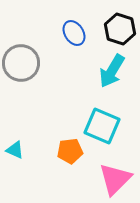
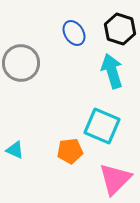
cyan arrow: rotated 132 degrees clockwise
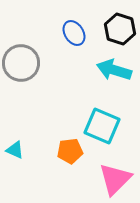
cyan arrow: moved 2 px right, 1 px up; rotated 56 degrees counterclockwise
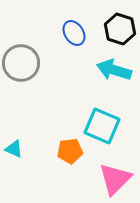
cyan triangle: moved 1 px left, 1 px up
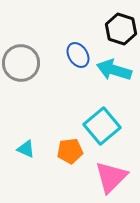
black hexagon: moved 1 px right
blue ellipse: moved 4 px right, 22 px down
cyan square: rotated 27 degrees clockwise
cyan triangle: moved 12 px right
pink triangle: moved 4 px left, 2 px up
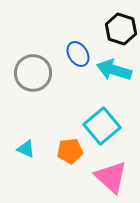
blue ellipse: moved 1 px up
gray circle: moved 12 px right, 10 px down
pink triangle: rotated 33 degrees counterclockwise
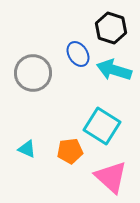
black hexagon: moved 10 px left, 1 px up
cyan square: rotated 18 degrees counterclockwise
cyan triangle: moved 1 px right
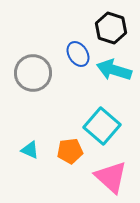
cyan square: rotated 9 degrees clockwise
cyan triangle: moved 3 px right, 1 px down
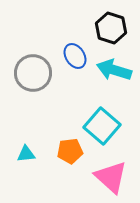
blue ellipse: moved 3 px left, 2 px down
cyan triangle: moved 4 px left, 4 px down; rotated 30 degrees counterclockwise
